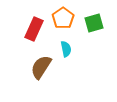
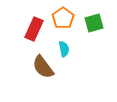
cyan semicircle: moved 2 px left
brown semicircle: moved 2 px right; rotated 70 degrees counterclockwise
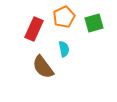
orange pentagon: moved 1 px right, 1 px up; rotated 10 degrees clockwise
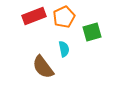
green square: moved 2 px left, 9 px down
red rectangle: moved 13 px up; rotated 45 degrees clockwise
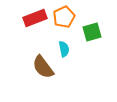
red rectangle: moved 1 px right, 2 px down
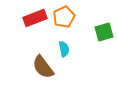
green square: moved 12 px right
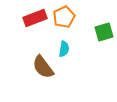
cyan semicircle: rotated 21 degrees clockwise
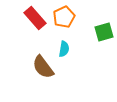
red rectangle: rotated 70 degrees clockwise
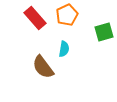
orange pentagon: moved 3 px right, 2 px up
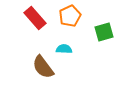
orange pentagon: moved 3 px right, 1 px down
cyan semicircle: rotated 98 degrees counterclockwise
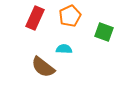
red rectangle: rotated 65 degrees clockwise
green square: rotated 36 degrees clockwise
brown semicircle: rotated 15 degrees counterclockwise
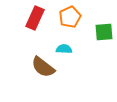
orange pentagon: moved 1 px down
green square: rotated 24 degrees counterclockwise
